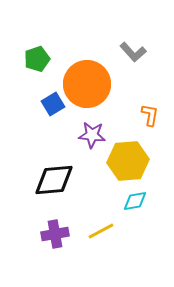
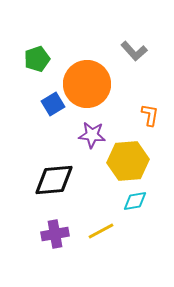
gray L-shape: moved 1 px right, 1 px up
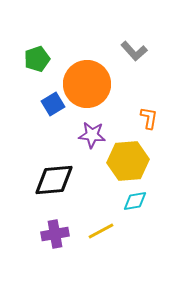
orange L-shape: moved 1 px left, 3 px down
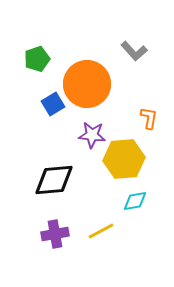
yellow hexagon: moved 4 px left, 2 px up
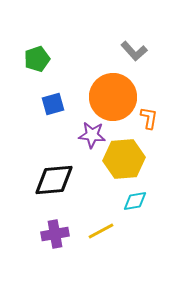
orange circle: moved 26 px right, 13 px down
blue square: rotated 15 degrees clockwise
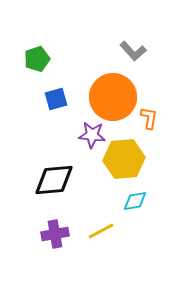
gray L-shape: moved 1 px left
blue square: moved 3 px right, 5 px up
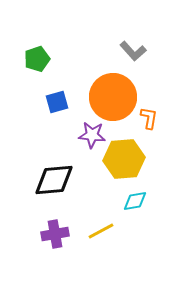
blue square: moved 1 px right, 3 px down
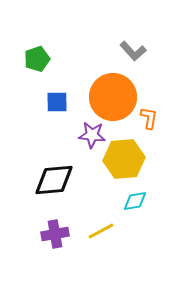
blue square: rotated 15 degrees clockwise
